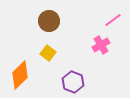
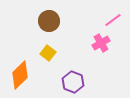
pink cross: moved 2 px up
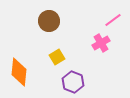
yellow square: moved 9 px right, 4 px down; rotated 21 degrees clockwise
orange diamond: moved 1 px left, 3 px up; rotated 40 degrees counterclockwise
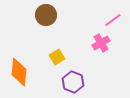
brown circle: moved 3 px left, 6 px up
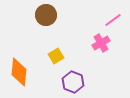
yellow square: moved 1 px left, 1 px up
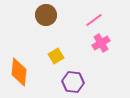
pink line: moved 19 px left
purple hexagon: rotated 15 degrees counterclockwise
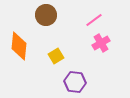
orange diamond: moved 26 px up
purple hexagon: moved 2 px right
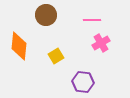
pink line: moved 2 px left; rotated 36 degrees clockwise
purple hexagon: moved 8 px right
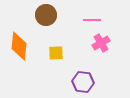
yellow square: moved 3 px up; rotated 28 degrees clockwise
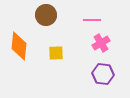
purple hexagon: moved 20 px right, 8 px up
